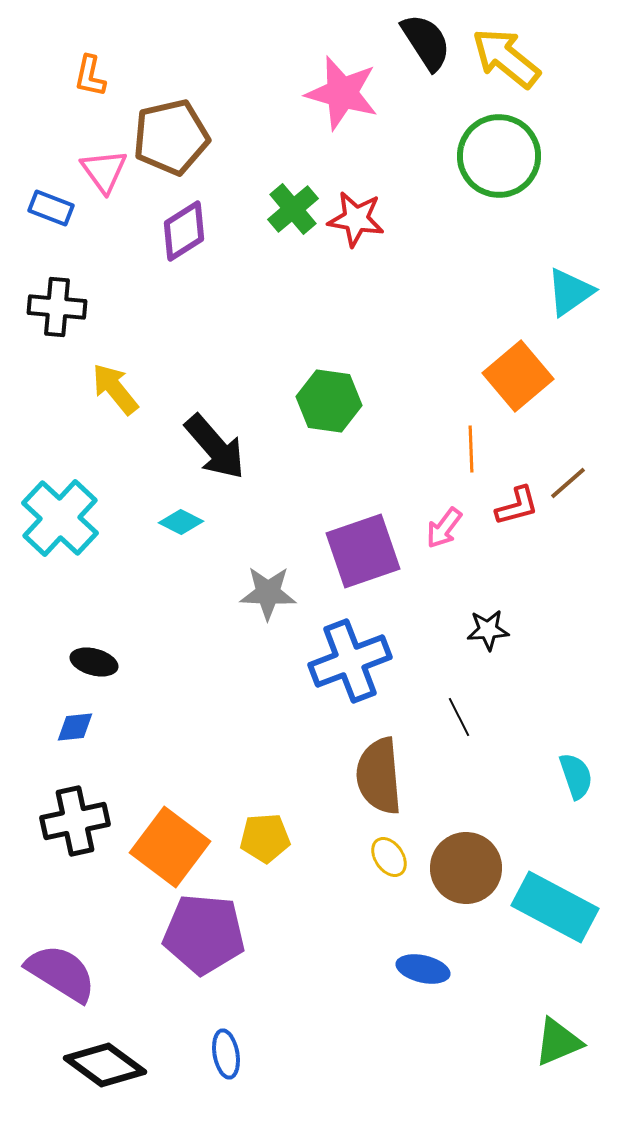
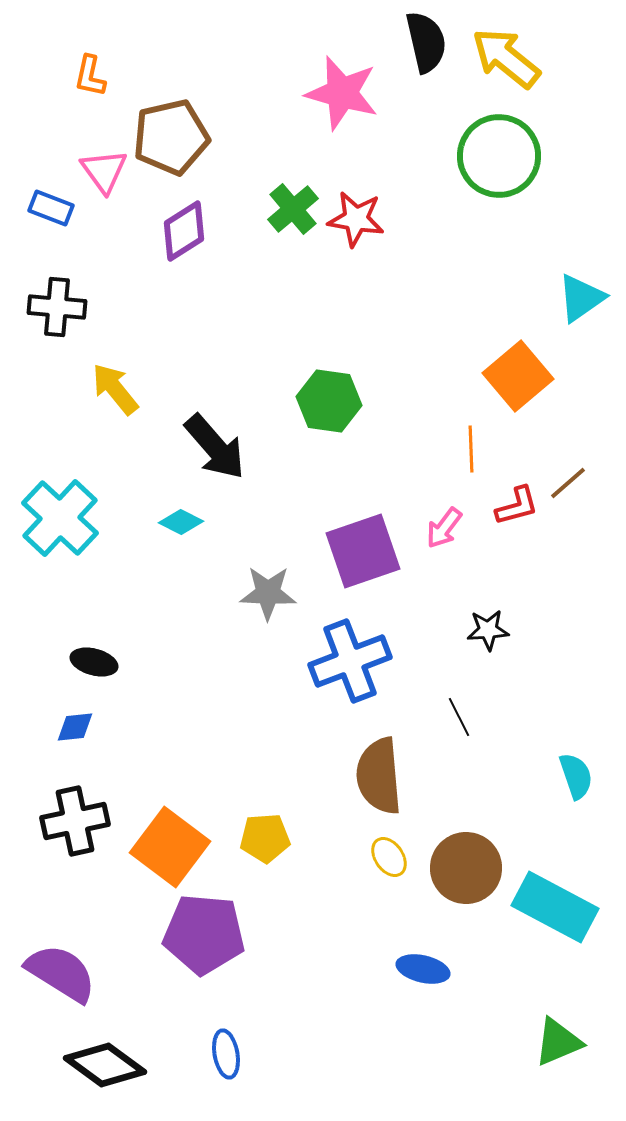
black semicircle at (426, 42): rotated 20 degrees clockwise
cyan triangle at (570, 292): moved 11 px right, 6 px down
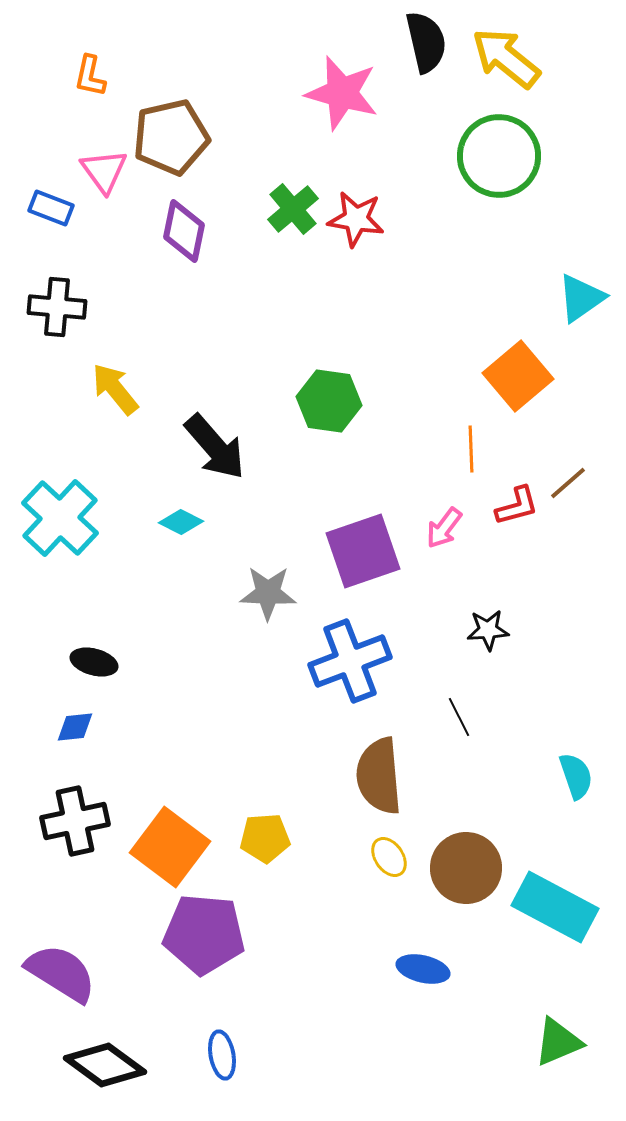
purple diamond at (184, 231): rotated 46 degrees counterclockwise
blue ellipse at (226, 1054): moved 4 px left, 1 px down
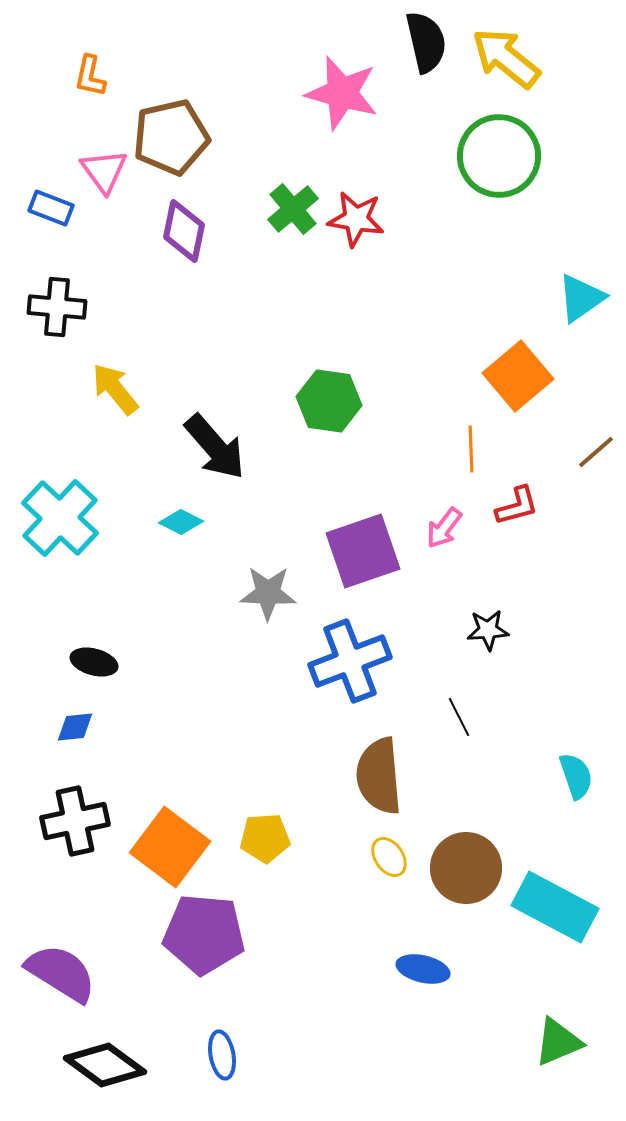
brown line at (568, 483): moved 28 px right, 31 px up
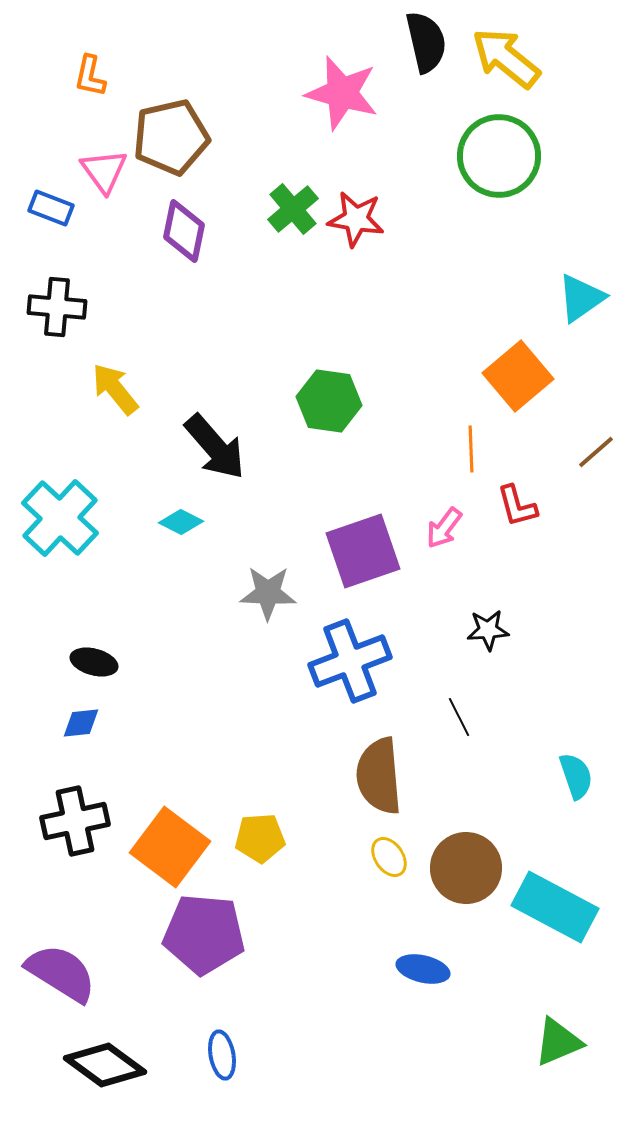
red L-shape at (517, 506): rotated 90 degrees clockwise
blue diamond at (75, 727): moved 6 px right, 4 px up
yellow pentagon at (265, 838): moved 5 px left
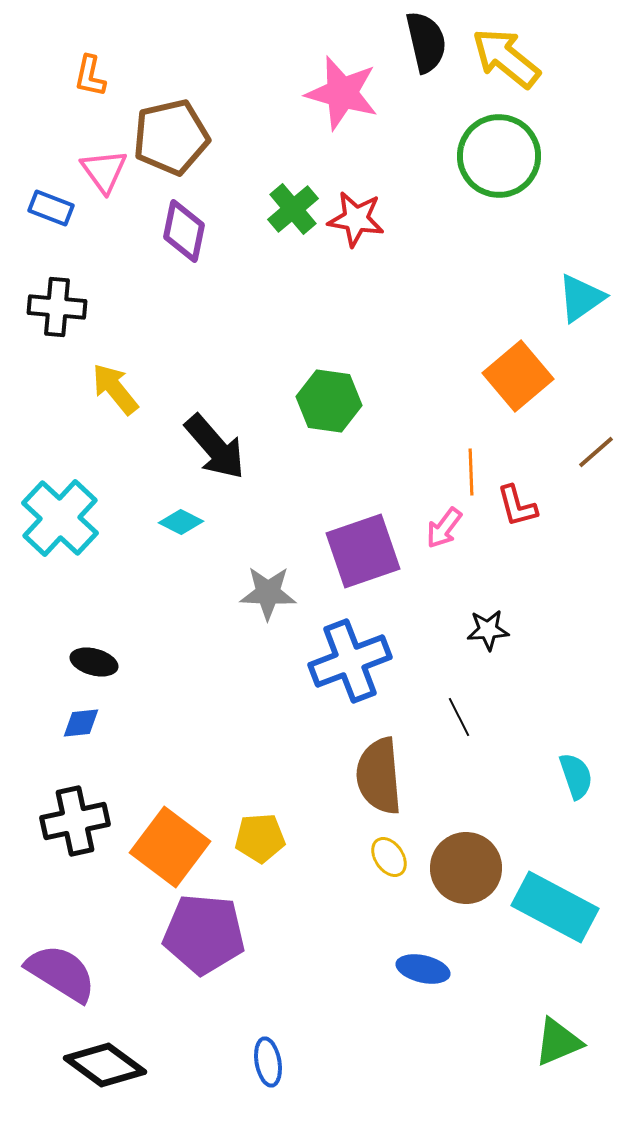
orange line at (471, 449): moved 23 px down
blue ellipse at (222, 1055): moved 46 px right, 7 px down
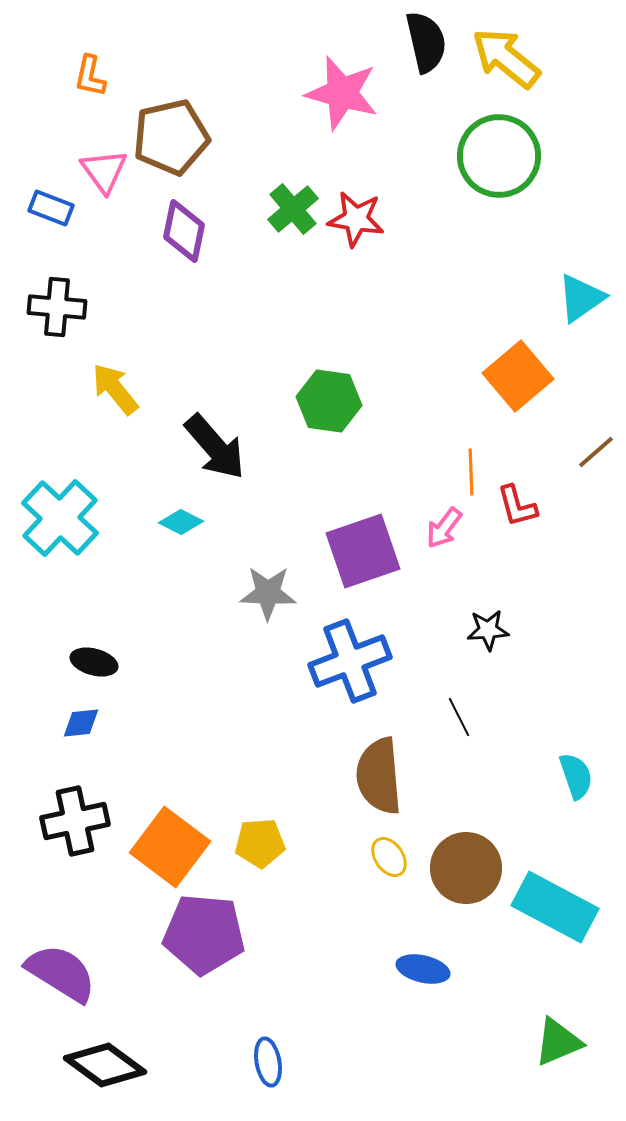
yellow pentagon at (260, 838): moved 5 px down
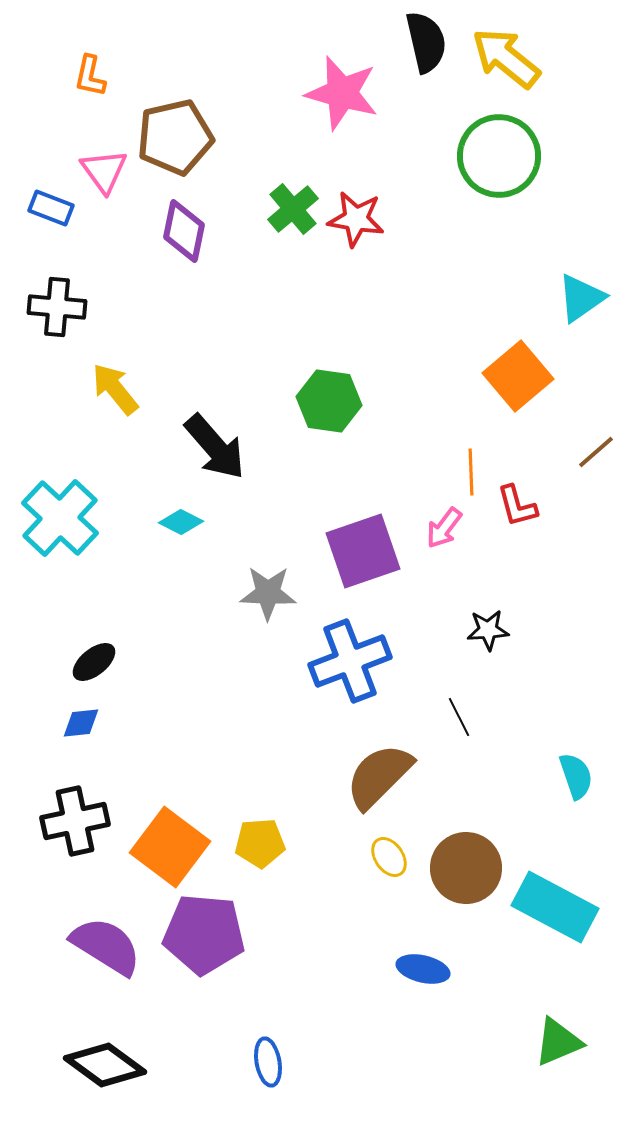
brown pentagon at (171, 137): moved 4 px right
black ellipse at (94, 662): rotated 54 degrees counterclockwise
brown semicircle at (379, 776): rotated 50 degrees clockwise
purple semicircle at (61, 973): moved 45 px right, 27 px up
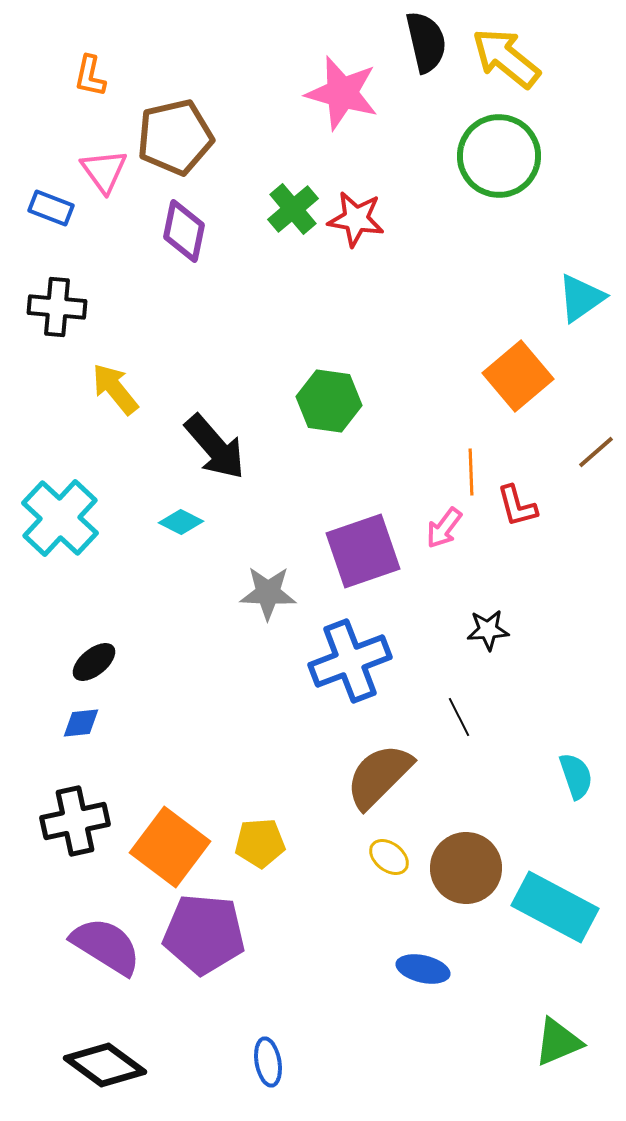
yellow ellipse at (389, 857): rotated 18 degrees counterclockwise
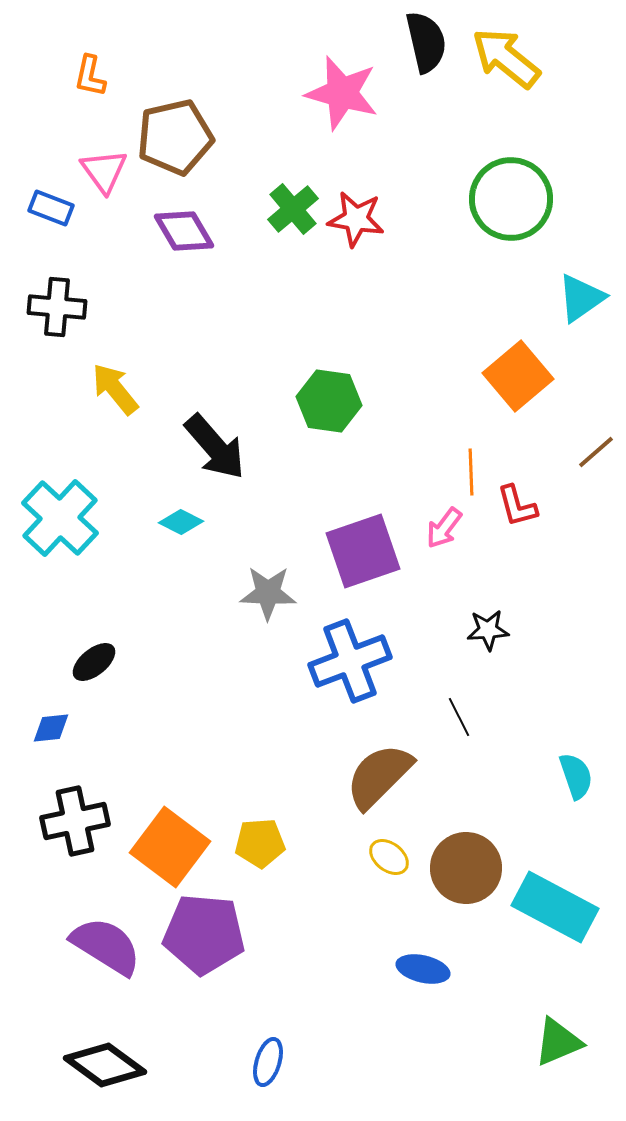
green circle at (499, 156): moved 12 px right, 43 px down
purple diamond at (184, 231): rotated 42 degrees counterclockwise
blue diamond at (81, 723): moved 30 px left, 5 px down
blue ellipse at (268, 1062): rotated 27 degrees clockwise
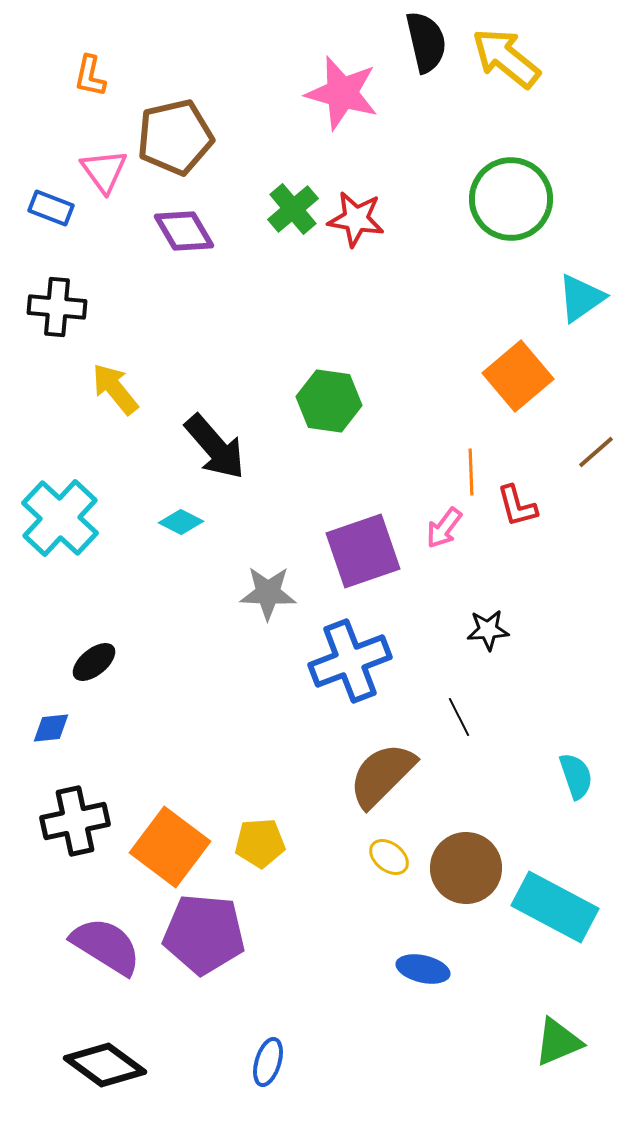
brown semicircle at (379, 776): moved 3 px right, 1 px up
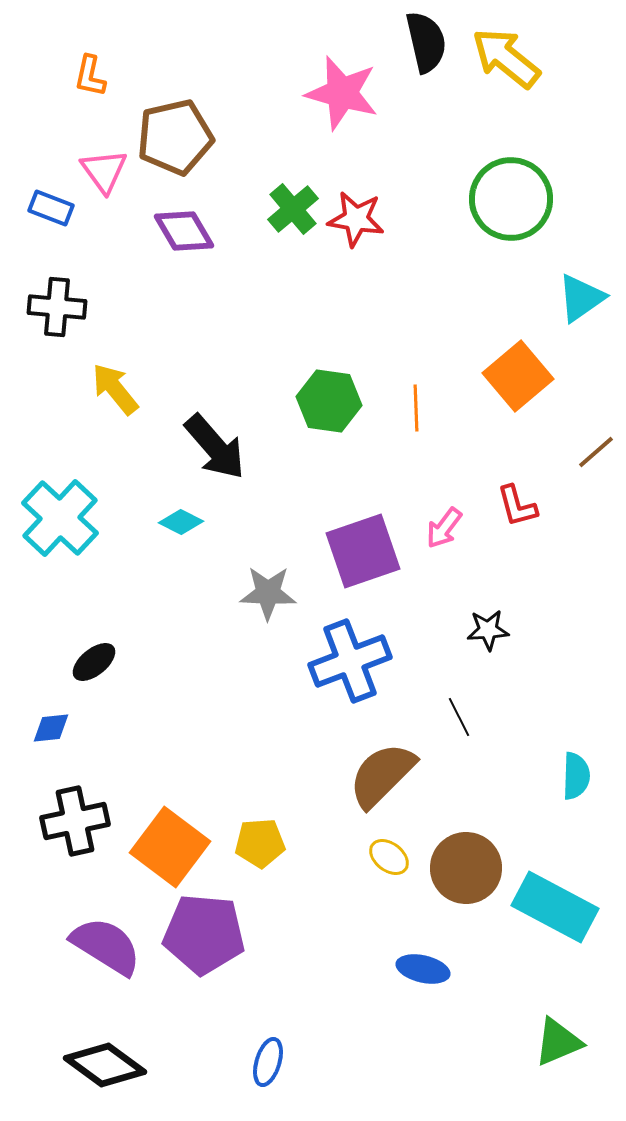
orange line at (471, 472): moved 55 px left, 64 px up
cyan semicircle at (576, 776): rotated 21 degrees clockwise
